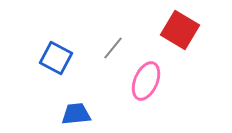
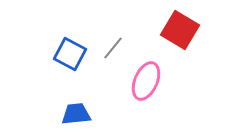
blue square: moved 14 px right, 4 px up
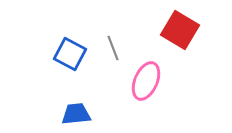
gray line: rotated 60 degrees counterclockwise
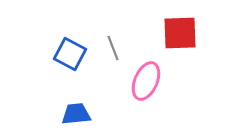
red square: moved 3 px down; rotated 33 degrees counterclockwise
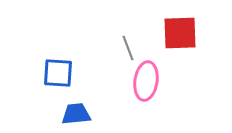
gray line: moved 15 px right
blue square: moved 12 px left, 19 px down; rotated 24 degrees counterclockwise
pink ellipse: rotated 15 degrees counterclockwise
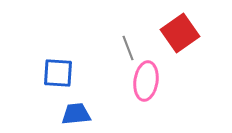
red square: rotated 33 degrees counterclockwise
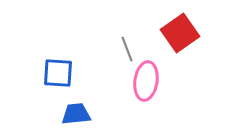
gray line: moved 1 px left, 1 px down
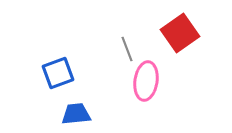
blue square: rotated 24 degrees counterclockwise
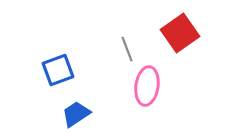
blue square: moved 3 px up
pink ellipse: moved 1 px right, 5 px down
blue trapezoid: rotated 28 degrees counterclockwise
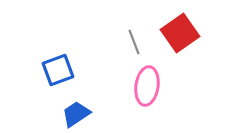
gray line: moved 7 px right, 7 px up
